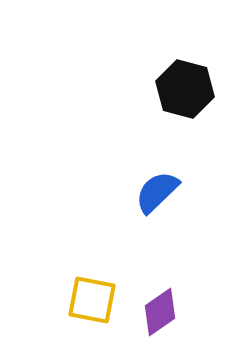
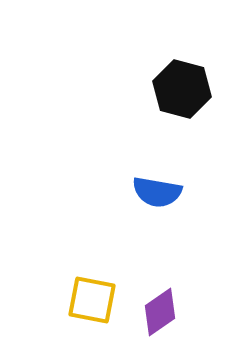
black hexagon: moved 3 px left
blue semicircle: rotated 126 degrees counterclockwise
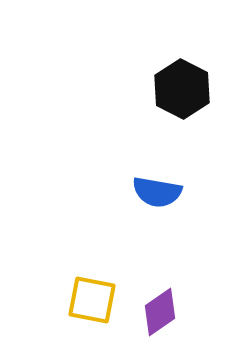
black hexagon: rotated 12 degrees clockwise
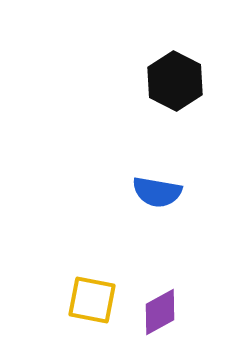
black hexagon: moved 7 px left, 8 px up
purple diamond: rotated 6 degrees clockwise
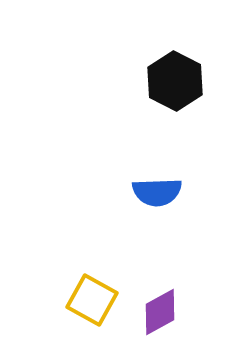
blue semicircle: rotated 12 degrees counterclockwise
yellow square: rotated 18 degrees clockwise
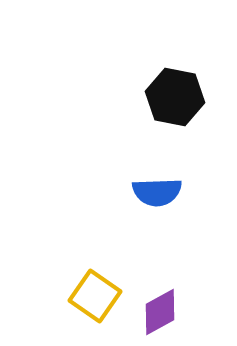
black hexagon: moved 16 px down; rotated 16 degrees counterclockwise
yellow square: moved 3 px right, 4 px up; rotated 6 degrees clockwise
